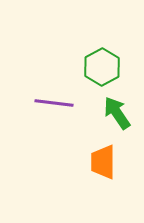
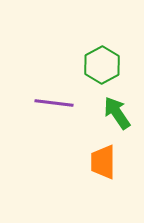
green hexagon: moved 2 px up
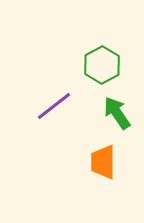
purple line: moved 3 px down; rotated 45 degrees counterclockwise
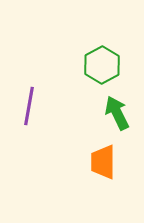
purple line: moved 25 px left; rotated 42 degrees counterclockwise
green arrow: rotated 8 degrees clockwise
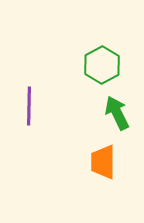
purple line: rotated 9 degrees counterclockwise
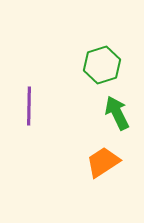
green hexagon: rotated 12 degrees clockwise
orange trapezoid: rotated 57 degrees clockwise
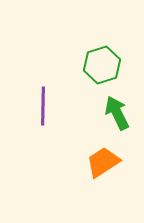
purple line: moved 14 px right
